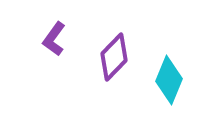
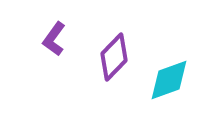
cyan diamond: rotated 48 degrees clockwise
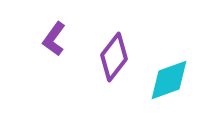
purple diamond: rotated 6 degrees counterclockwise
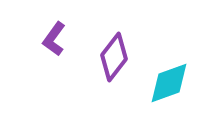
cyan diamond: moved 3 px down
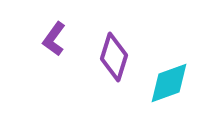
purple diamond: rotated 21 degrees counterclockwise
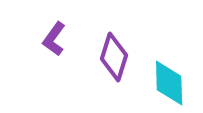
cyan diamond: rotated 72 degrees counterclockwise
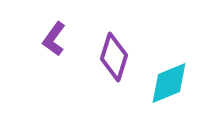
cyan diamond: rotated 69 degrees clockwise
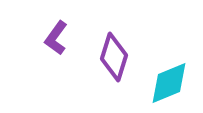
purple L-shape: moved 2 px right, 1 px up
